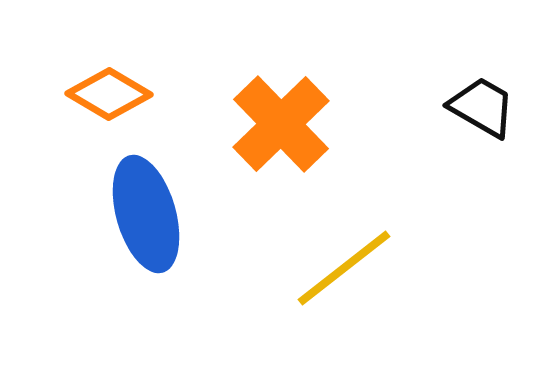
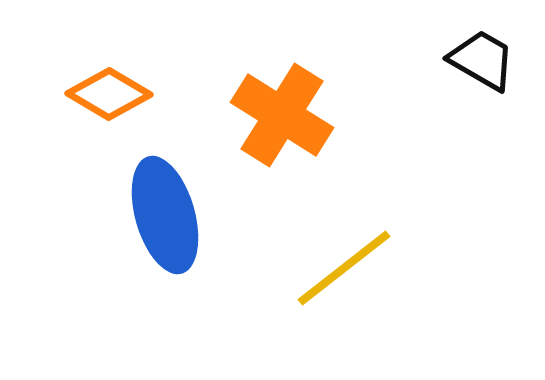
black trapezoid: moved 47 px up
orange cross: moved 1 px right, 9 px up; rotated 14 degrees counterclockwise
blue ellipse: moved 19 px right, 1 px down
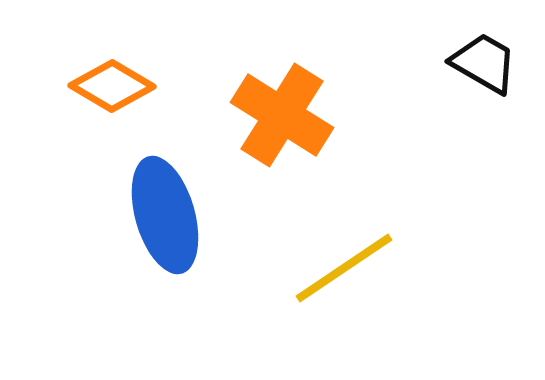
black trapezoid: moved 2 px right, 3 px down
orange diamond: moved 3 px right, 8 px up
yellow line: rotated 4 degrees clockwise
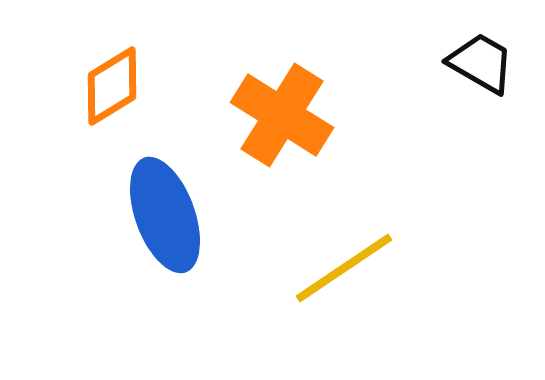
black trapezoid: moved 3 px left
orange diamond: rotated 62 degrees counterclockwise
blue ellipse: rotated 4 degrees counterclockwise
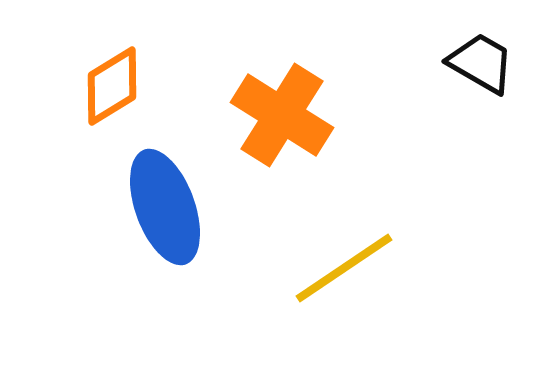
blue ellipse: moved 8 px up
